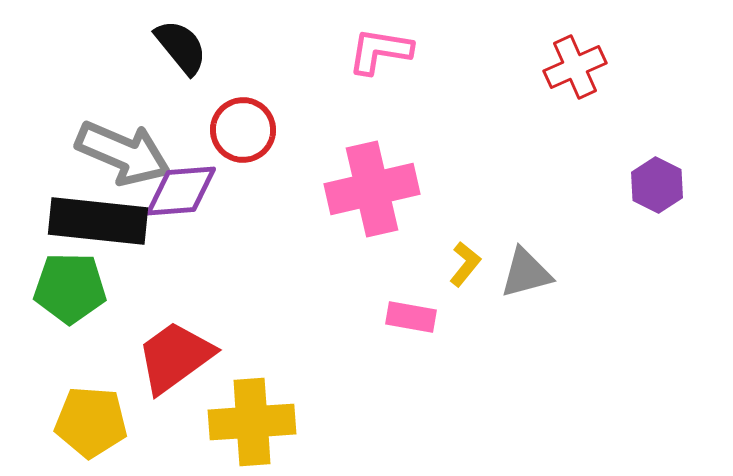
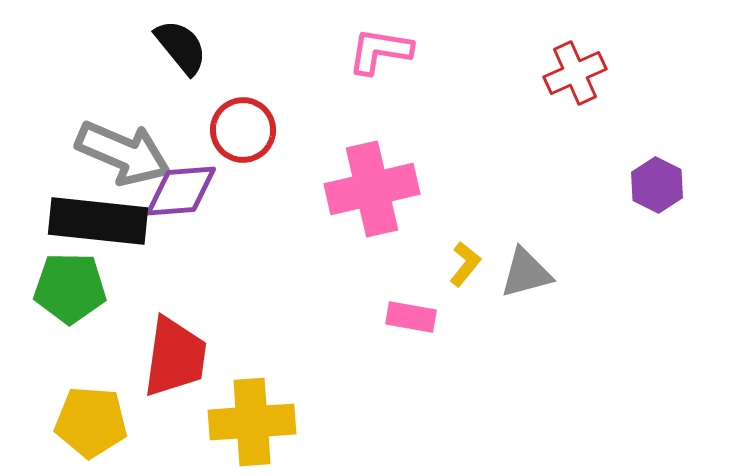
red cross: moved 6 px down
red trapezoid: rotated 134 degrees clockwise
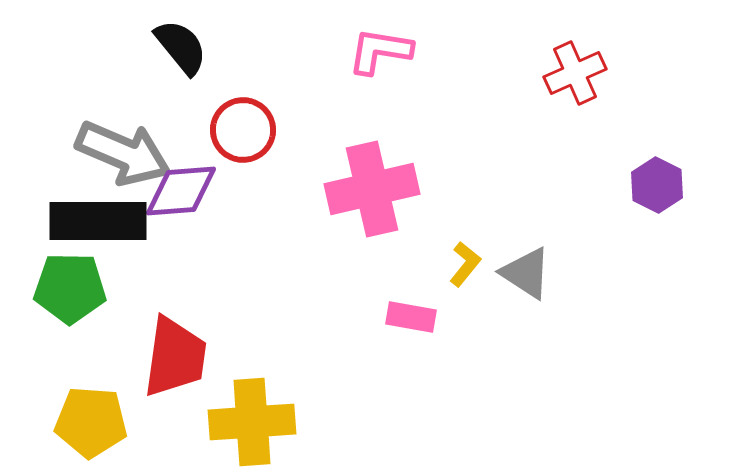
black rectangle: rotated 6 degrees counterclockwise
gray triangle: rotated 48 degrees clockwise
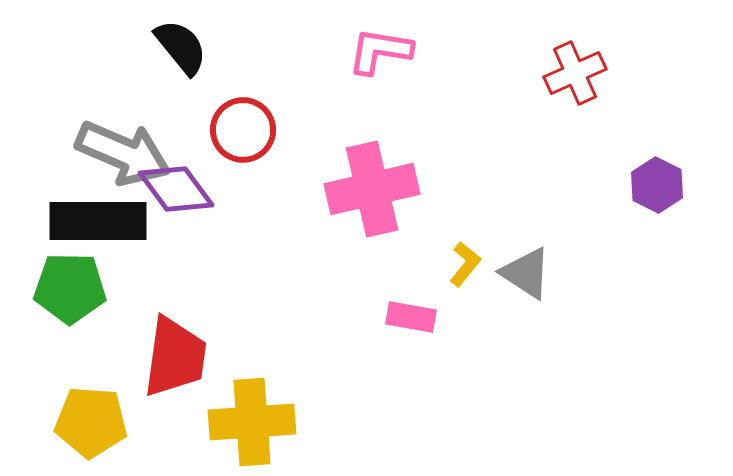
purple diamond: moved 5 px left, 2 px up; rotated 58 degrees clockwise
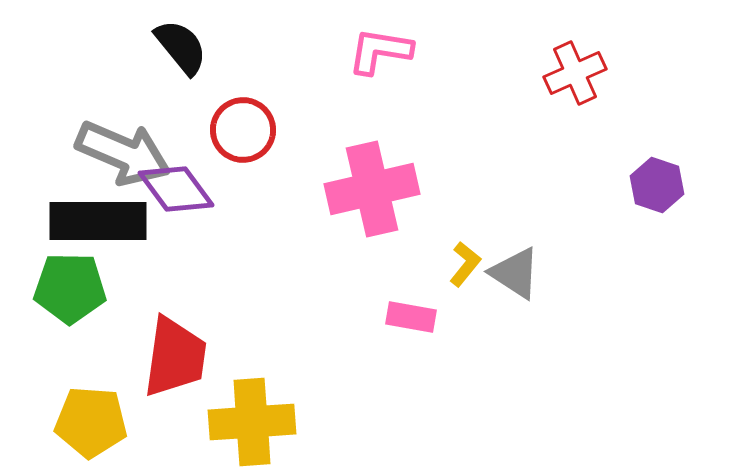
purple hexagon: rotated 8 degrees counterclockwise
gray triangle: moved 11 px left
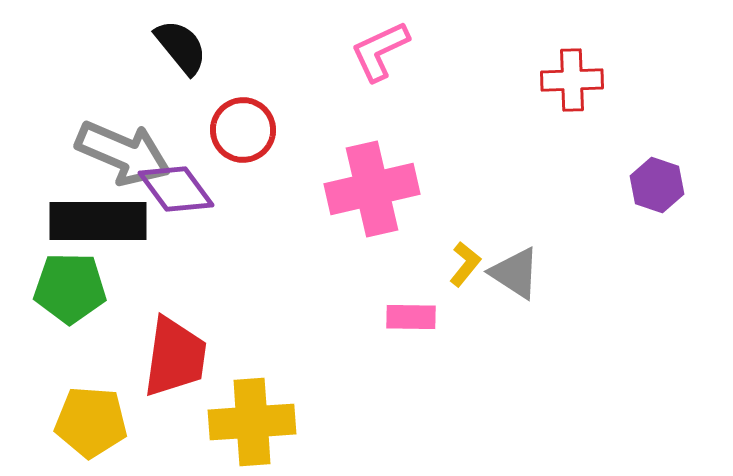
pink L-shape: rotated 34 degrees counterclockwise
red cross: moved 3 px left, 7 px down; rotated 22 degrees clockwise
pink rectangle: rotated 9 degrees counterclockwise
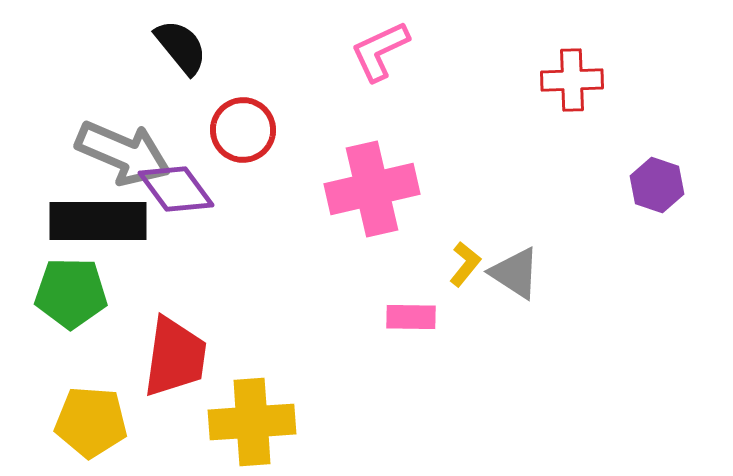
green pentagon: moved 1 px right, 5 px down
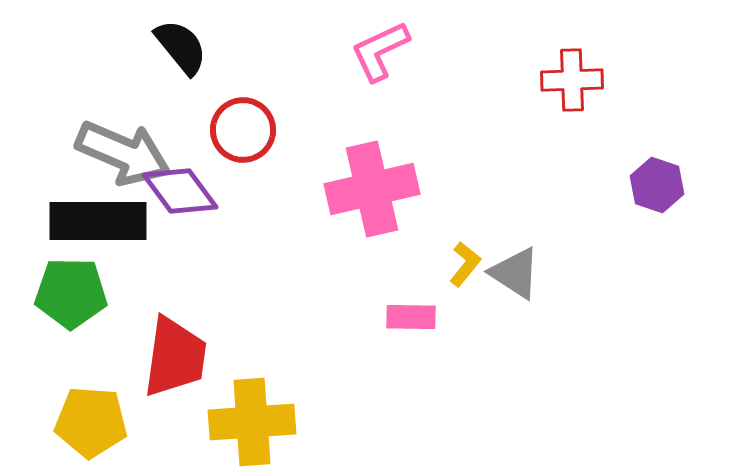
purple diamond: moved 4 px right, 2 px down
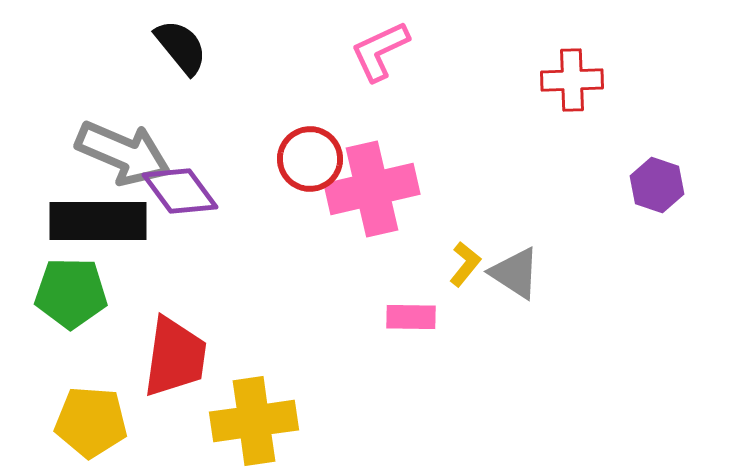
red circle: moved 67 px right, 29 px down
yellow cross: moved 2 px right, 1 px up; rotated 4 degrees counterclockwise
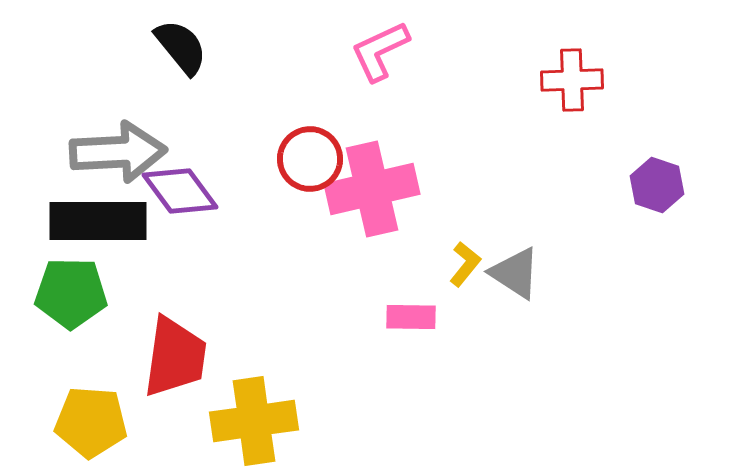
gray arrow: moved 5 px left, 1 px up; rotated 26 degrees counterclockwise
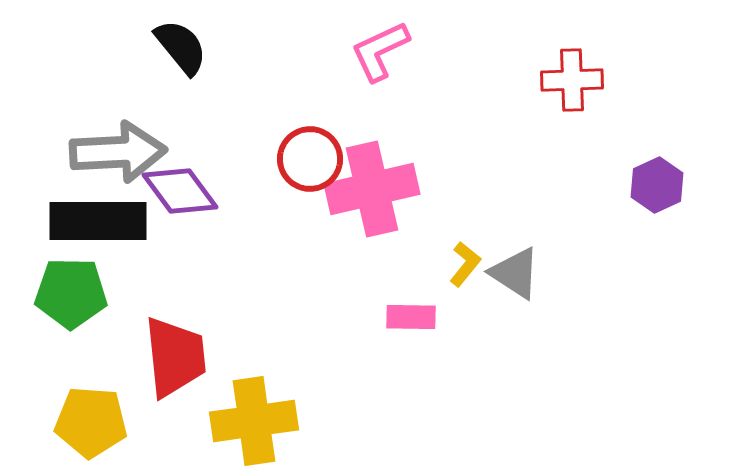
purple hexagon: rotated 16 degrees clockwise
red trapezoid: rotated 14 degrees counterclockwise
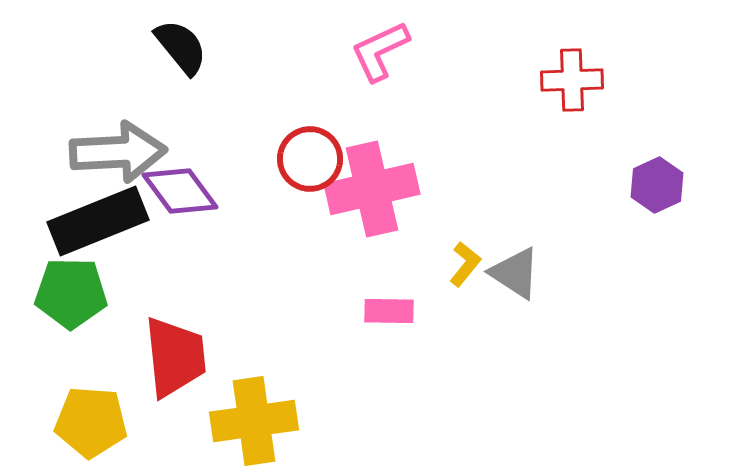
black rectangle: rotated 22 degrees counterclockwise
pink rectangle: moved 22 px left, 6 px up
